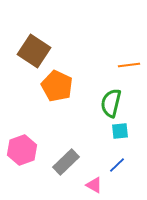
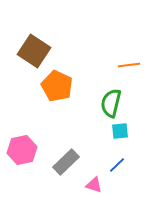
pink hexagon: rotated 8 degrees clockwise
pink triangle: rotated 12 degrees counterclockwise
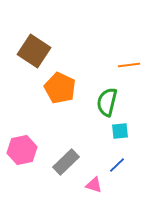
orange pentagon: moved 3 px right, 2 px down
green semicircle: moved 4 px left, 1 px up
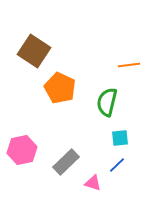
cyan square: moved 7 px down
pink triangle: moved 1 px left, 2 px up
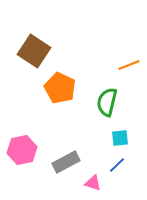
orange line: rotated 15 degrees counterclockwise
gray rectangle: rotated 16 degrees clockwise
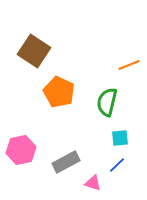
orange pentagon: moved 1 px left, 4 px down
pink hexagon: moved 1 px left
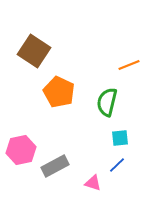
gray rectangle: moved 11 px left, 4 px down
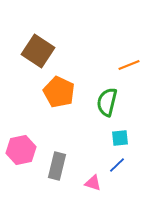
brown square: moved 4 px right
gray rectangle: moved 2 px right; rotated 48 degrees counterclockwise
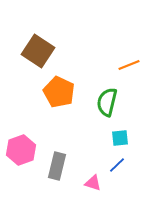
pink hexagon: rotated 8 degrees counterclockwise
